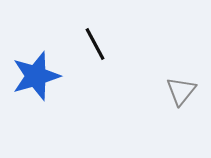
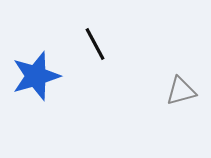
gray triangle: rotated 36 degrees clockwise
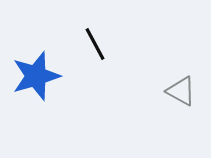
gray triangle: rotated 44 degrees clockwise
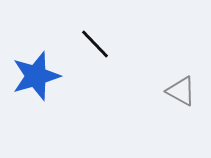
black line: rotated 16 degrees counterclockwise
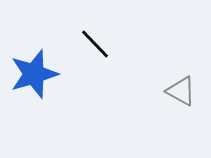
blue star: moved 2 px left, 2 px up
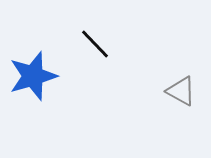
blue star: moved 1 px left, 2 px down
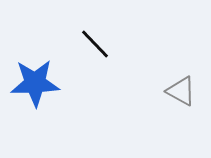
blue star: moved 2 px right, 7 px down; rotated 15 degrees clockwise
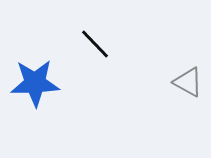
gray triangle: moved 7 px right, 9 px up
